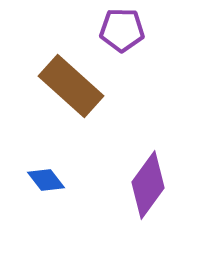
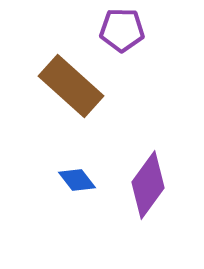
blue diamond: moved 31 px right
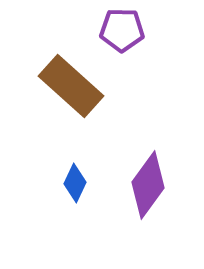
blue diamond: moved 2 px left, 3 px down; rotated 63 degrees clockwise
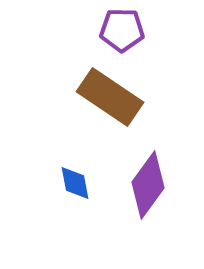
brown rectangle: moved 39 px right, 11 px down; rotated 8 degrees counterclockwise
blue diamond: rotated 36 degrees counterclockwise
